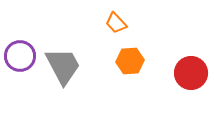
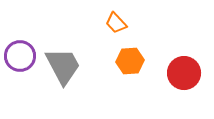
red circle: moved 7 px left
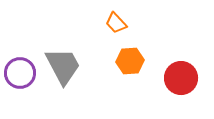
purple circle: moved 17 px down
red circle: moved 3 px left, 5 px down
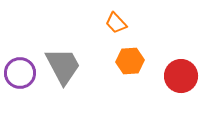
red circle: moved 2 px up
